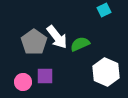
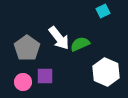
cyan square: moved 1 px left, 1 px down
white arrow: moved 2 px right, 1 px down
gray pentagon: moved 7 px left, 6 px down
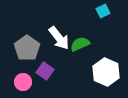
purple square: moved 5 px up; rotated 36 degrees clockwise
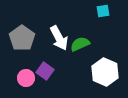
cyan square: rotated 16 degrees clockwise
white arrow: rotated 10 degrees clockwise
gray pentagon: moved 5 px left, 10 px up
white hexagon: moved 1 px left
pink circle: moved 3 px right, 4 px up
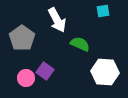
white arrow: moved 2 px left, 18 px up
green semicircle: rotated 48 degrees clockwise
white hexagon: rotated 20 degrees counterclockwise
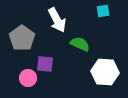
purple square: moved 7 px up; rotated 30 degrees counterclockwise
pink circle: moved 2 px right
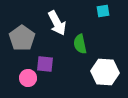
white arrow: moved 3 px down
green semicircle: rotated 126 degrees counterclockwise
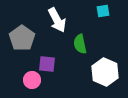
white arrow: moved 3 px up
purple square: moved 2 px right
white hexagon: rotated 20 degrees clockwise
pink circle: moved 4 px right, 2 px down
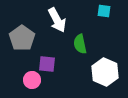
cyan square: moved 1 px right; rotated 16 degrees clockwise
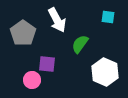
cyan square: moved 4 px right, 6 px down
gray pentagon: moved 1 px right, 5 px up
green semicircle: rotated 48 degrees clockwise
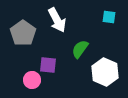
cyan square: moved 1 px right
green semicircle: moved 5 px down
purple square: moved 1 px right, 1 px down
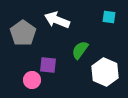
white arrow: rotated 140 degrees clockwise
green semicircle: moved 1 px down
